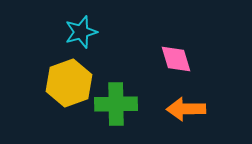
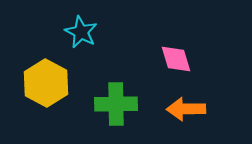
cyan star: rotated 28 degrees counterclockwise
yellow hexagon: moved 23 px left; rotated 12 degrees counterclockwise
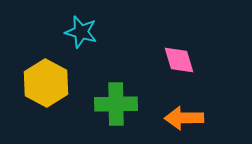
cyan star: rotated 12 degrees counterclockwise
pink diamond: moved 3 px right, 1 px down
orange arrow: moved 2 px left, 9 px down
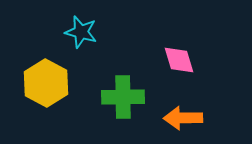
green cross: moved 7 px right, 7 px up
orange arrow: moved 1 px left
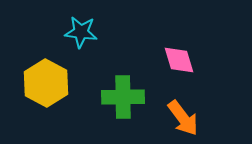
cyan star: rotated 8 degrees counterclockwise
orange arrow: rotated 126 degrees counterclockwise
